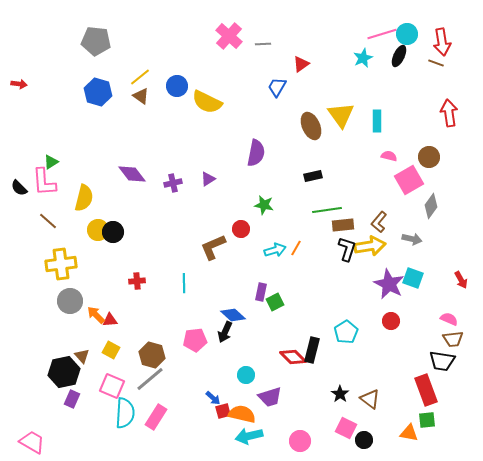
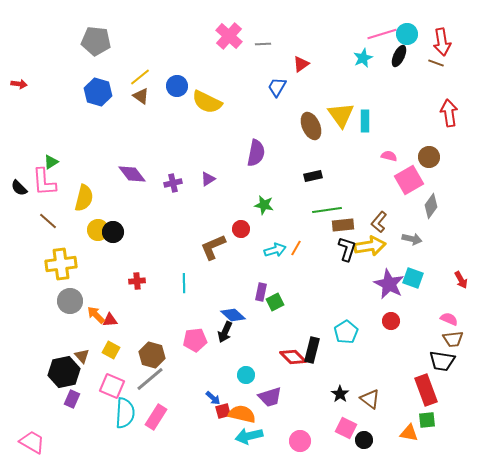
cyan rectangle at (377, 121): moved 12 px left
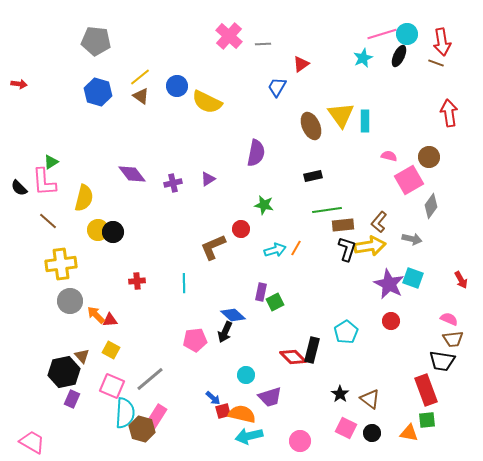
brown hexagon at (152, 355): moved 10 px left, 74 px down
black circle at (364, 440): moved 8 px right, 7 px up
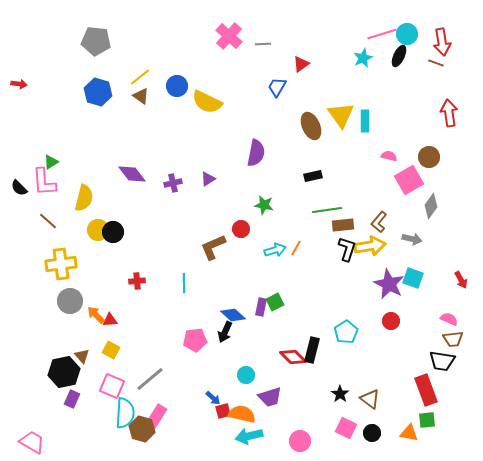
purple rectangle at (261, 292): moved 15 px down
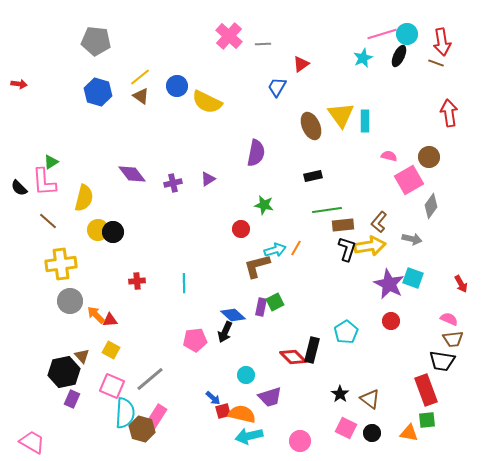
brown L-shape at (213, 247): moved 44 px right, 19 px down; rotated 8 degrees clockwise
red arrow at (461, 280): moved 4 px down
